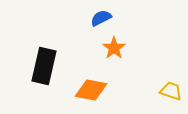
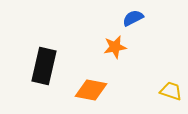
blue semicircle: moved 32 px right
orange star: moved 1 px right, 1 px up; rotated 25 degrees clockwise
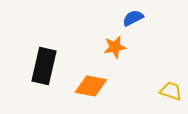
orange diamond: moved 4 px up
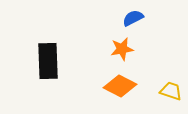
orange star: moved 7 px right, 2 px down
black rectangle: moved 4 px right, 5 px up; rotated 15 degrees counterclockwise
orange diamond: moved 29 px right; rotated 16 degrees clockwise
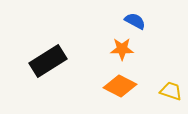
blue semicircle: moved 2 px right, 3 px down; rotated 55 degrees clockwise
orange star: rotated 10 degrees clockwise
black rectangle: rotated 60 degrees clockwise
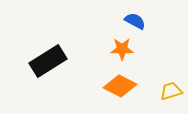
yellow trapezoid: rotated 35 degrees counterclockwise
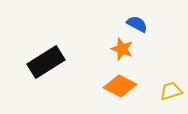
blue semicircle: moved 2 px right, 3 px down
orange star: rotated 20 degrees clockwise
black rectangle: moved 2 px left, 1 px down
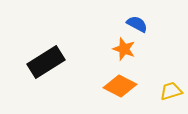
orange star: moved 2 px right
